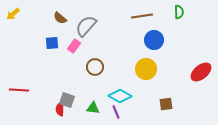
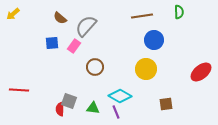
gray square: moved 2 px right, 1 px down
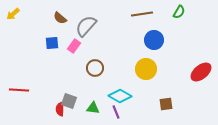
green semicircle: rotated 32 degrees clockwise
brown line: moved 2 px up
brown circle: moved 1 px down
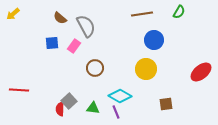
gray semicircle: rotated 110 degrees clockwise
gray square: rotated 28 degrees clockwise
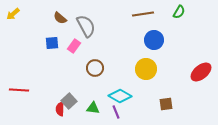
brown line: moved 1 px right
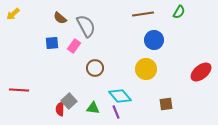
cyan diamond: rotated 20 degrees clockwise
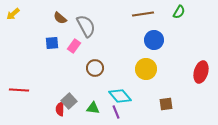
red ellipse: rotated 35 degrees counterclockwise
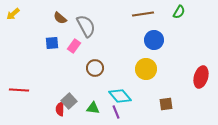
red ellipse: moved 5 px down
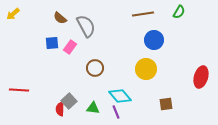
pink rectangle: moved 4 px left, 1 px down
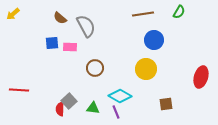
pink rectangle: rotated 56 degrees clockwise
cyan diamond: rotated 20 degrees counterclockwise
